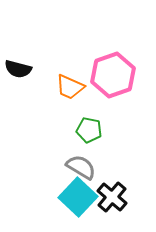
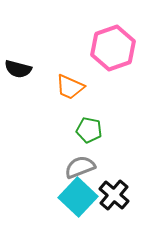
pink hexagon: moved 27 px up
gray semicircle: moved 1 px left; rotated 52 degrees counterclockwise
black cross: moved 2 px right, 2 px up
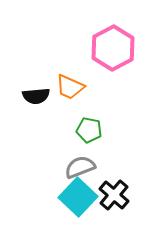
pink hexagon: rotated 9 degrees counterclockwise
black semicircle: moved 18 px right, 27 px down; rotated 20 degrees counterclockwise
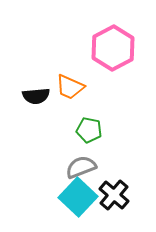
gray semicircle: moved 1 px right
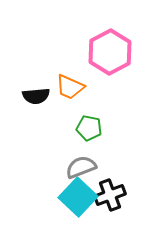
pink hexagon: moved 3 px left, 4 px down
green pentagon: moved 2 px up
black cross: moved 4 px left; rotated 28 degrees clockwise
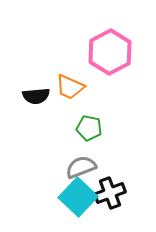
black cross: moved 2 px up
